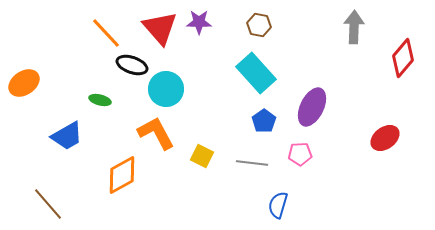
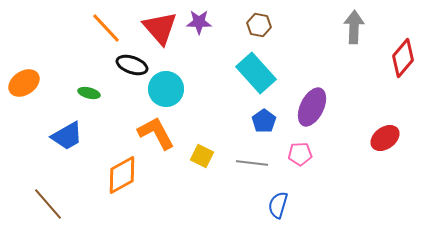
orange line: moved 5 px up
green ellipse: moved 11 px left, 7 px up
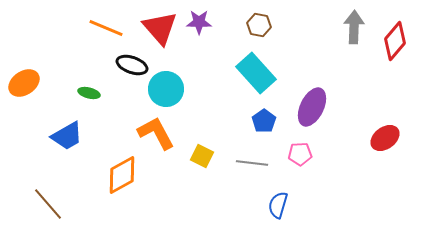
orange line: rotated 24 degrees counterclockwise
red diamond: moved 8 px left, 17 px up
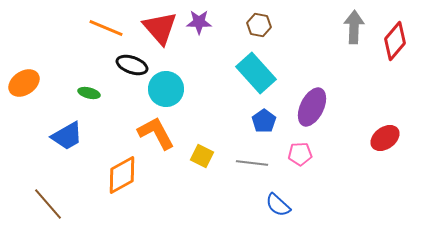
blue semicircle: rotated 64 degrees counterclockwise
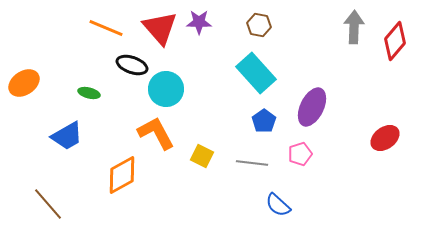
pink pentagon: rotated 15 degrees counterclockwise
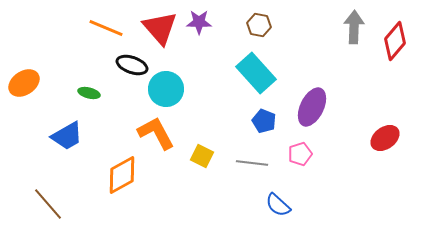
blue pentagon: rotated 15 degrees counterclockwise
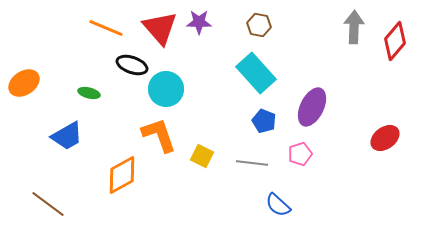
orange L-shape: moved 3 px right, 2 px down; rotated 9 degrees clockwise
brown line: rotated 12 degrees counterclockwise
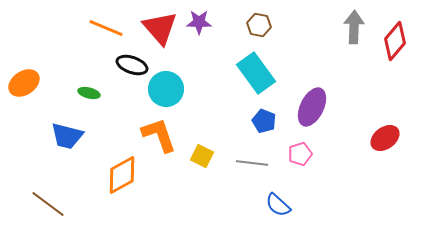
cyan rectangle: rotated 6 degrees clockwise
blue trapezoid: rotated 44 degrees clockwise
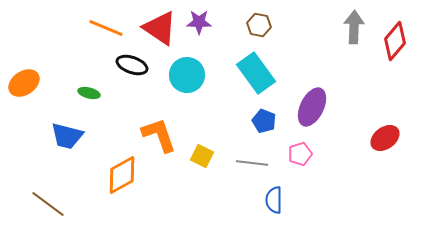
red triangle: rotated 15 degrees counterclockwise
cyan circle: moved 21 px right, 14 px up
blue semicircle: moved 4 px left, 5 px up; rotated 48 degrees clockwise
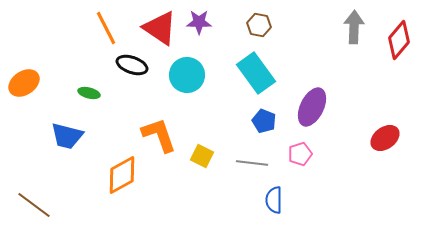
orange line: rotated 40 degrees clockwise
red diamond: moved 4 px right, 1 px up
brown line: moved 14 px left, 1 px down
